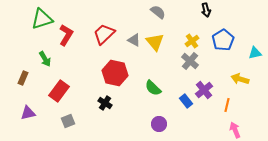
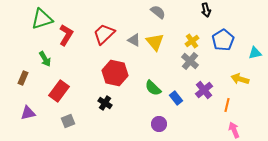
blue rectangle: moved 10 px left, 3 px up
pink arrow: moved 1 px left
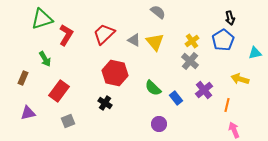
black arrow: moved 24 px right, 8 px down
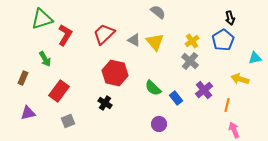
red L-shape: moved 1 px left
cyan triangle: moved 5 px down
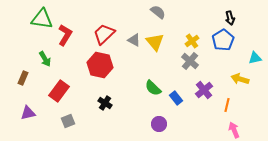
green triangle: rotated 25 degrees clockwise
red hexagon: moved 15 px left, 8 px up
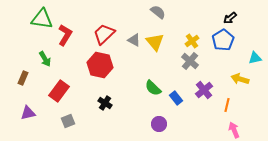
black arrow: rotated 64 degrees clockwise
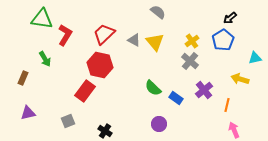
red rectangle: moved 26 px right
blue rectangle: rotated 16 degrees counterclockwise
black cross: moved 28 px down
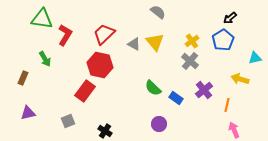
gray triangle: moved 4 px down
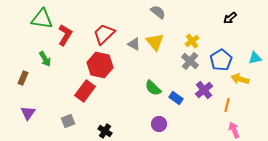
blue pentagon: moved 2 px left, 20 px down
purple triangle: rotated 42 degrees counterclockwise
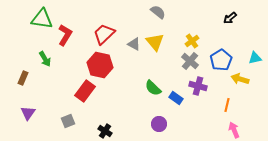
purple cross: moved 6 px left, 4 px up; rotated 36 degrees counterclockwise
